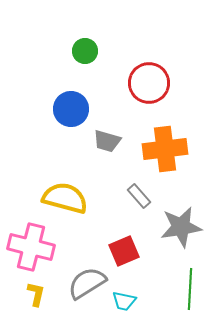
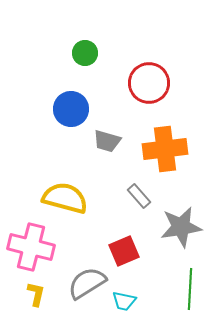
green circle: moved 2 px down
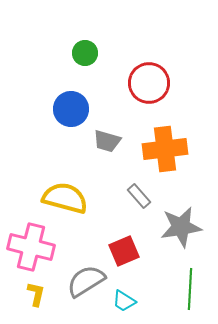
gray semicircle: moved 1 px left, 2 px up
cyan trapezoid: rotated 20 degrees clockwise
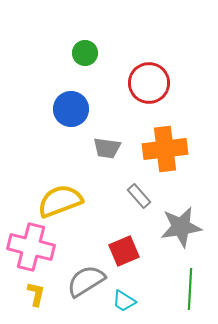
gray trapezoid: moved 7 px down; rotated 8 degrees counterclockwise
yellow semicircle: moved 5 px left, 3 px down; rotated 36 degrees counterclockwise
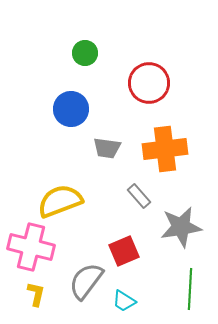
gray semicircle: rotated 21 degrees counterclockwise
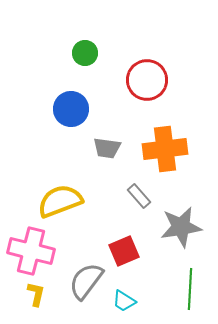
red circle: moved 2 px left, 3 px up
pink cross: moved 4 px down
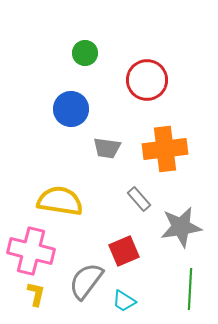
gray rectangle: moved 3 px down
yellow semicircle: rotated 30 degrees clockwise
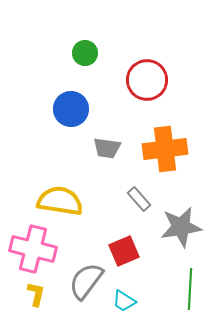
pink cross: moved 2 px right, 2 px up
